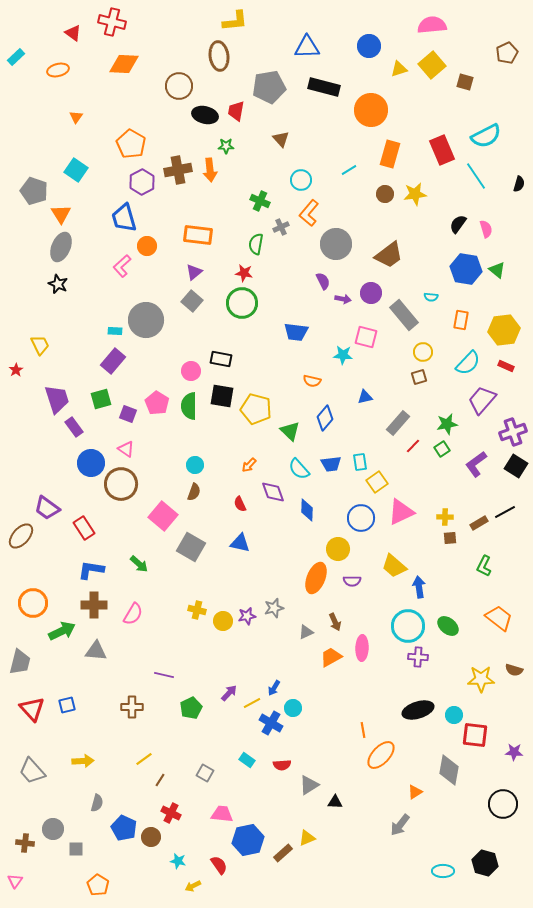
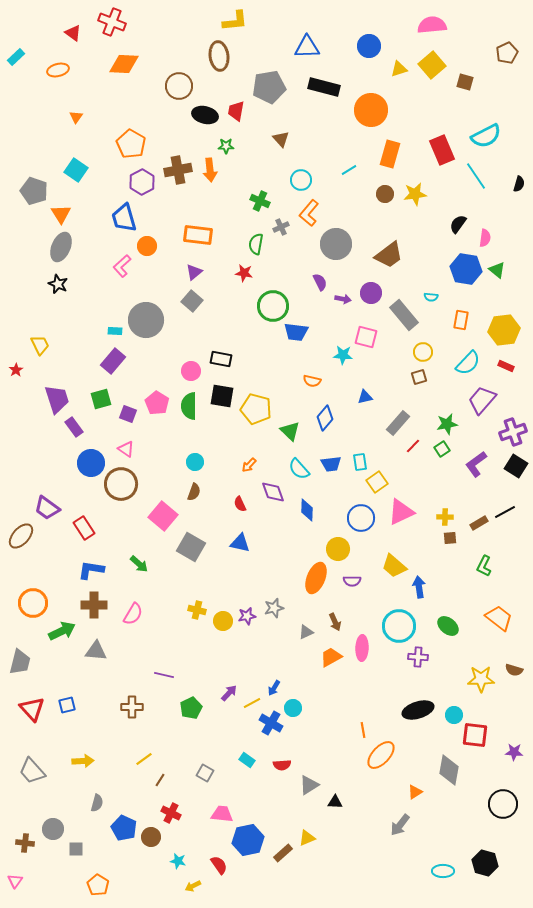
red cross at (112, 22): rotated 8 degrees clockwise
pink semicircle at (486, 229): moved 1 px left, 9 px down; rotated 24 degrees clockwise
purple semicircle at (323, 281): moved 3 px left, 1 px down
green circle at (242, 303): moved 31 px right, 3 px down
cyan circle at (195, 465): moved 3 px up
cyan circle at (408, 626): moved 9 px left
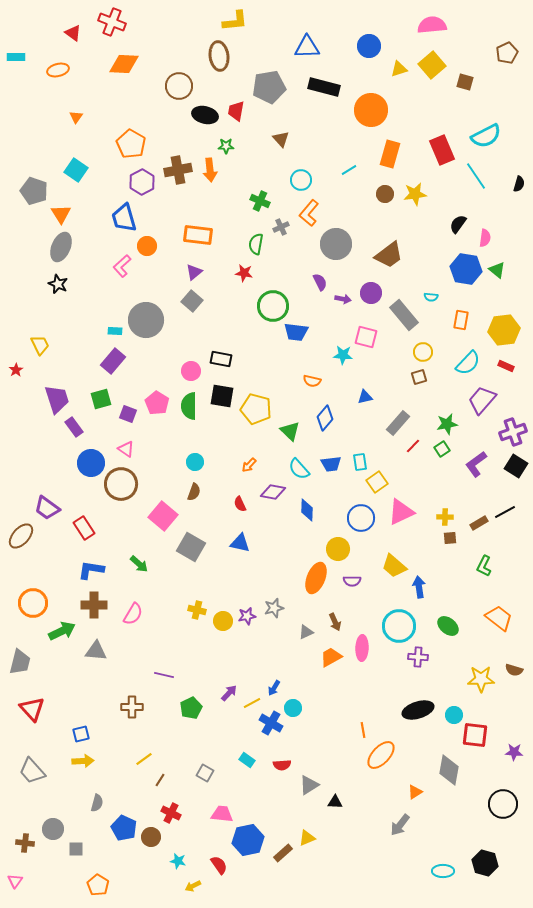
cyan rectangle at (16, 57): rotated 42 degrees clockwise
purple diamond at (273, 492): rotated 60 degrees counterclockwise
blue square at (67, 705): moved 14 px right, 29 px down
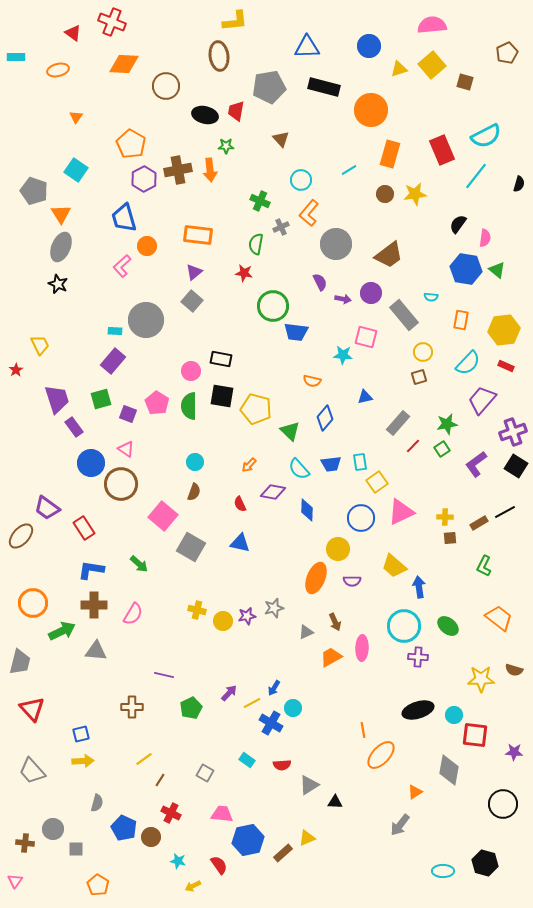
brown circle at (179, 86): moved 13 px left
cyan line at (476, 176): rotated 72 degrees clockwise
purple hexagon at (142, 182): moved 2 px right, 3 px up
cyan circle at (399, 626): moved 5 px right
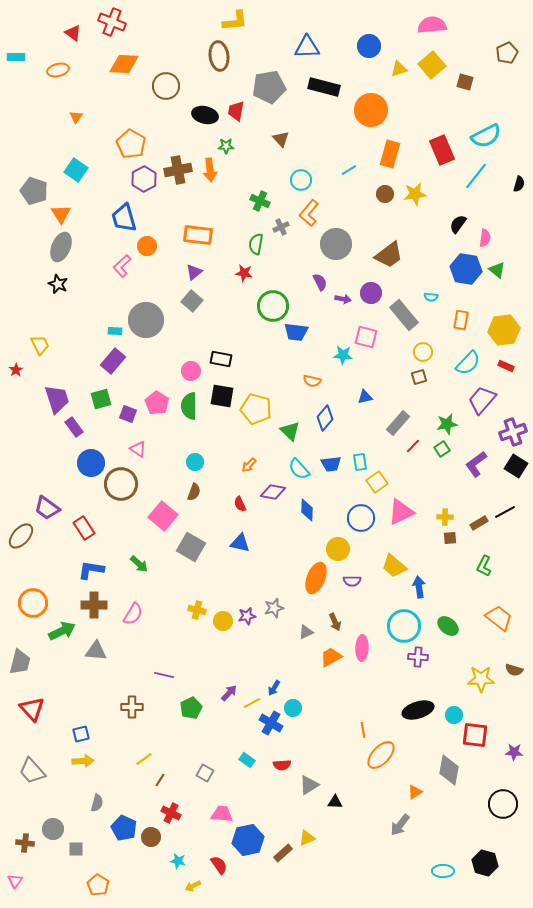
pink triangle at (126, 449): moved 12 px right
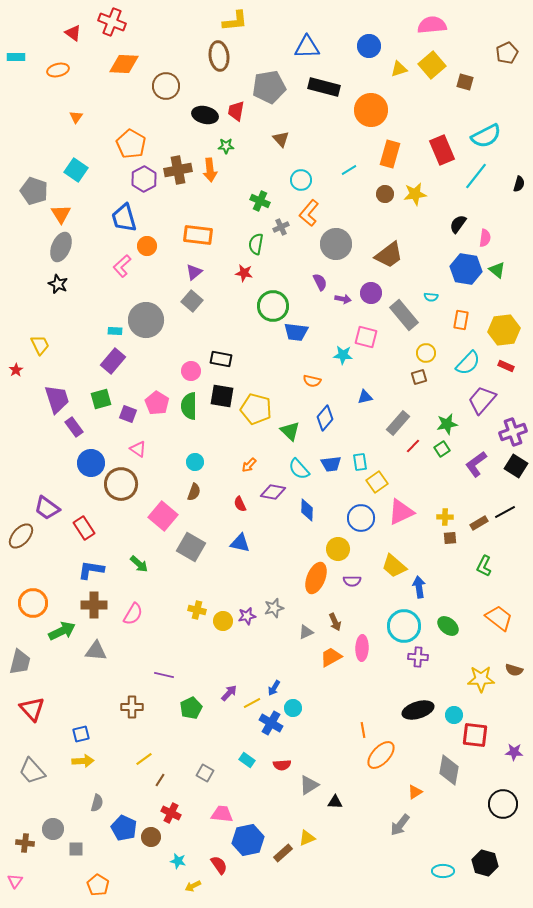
yellow circle at (423, 352): moved 3 px right, 1 px down
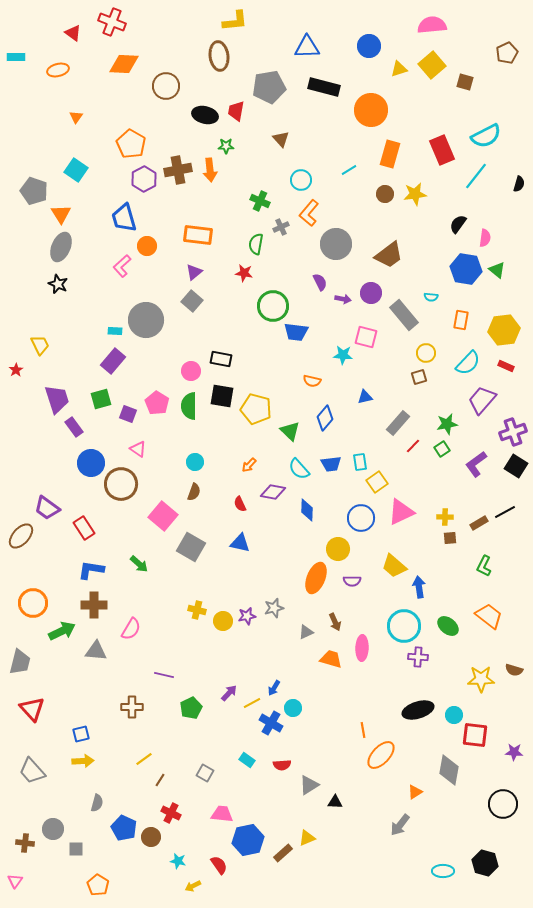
pink semicircle at (133, 614): moved 2 px left, 15 px down
orange trapezoid at (499, 618): moved 10 px left, 2 px up
orange trapezoid at (331, 657): moved 2 px down; rotated 45 degrees clockwise
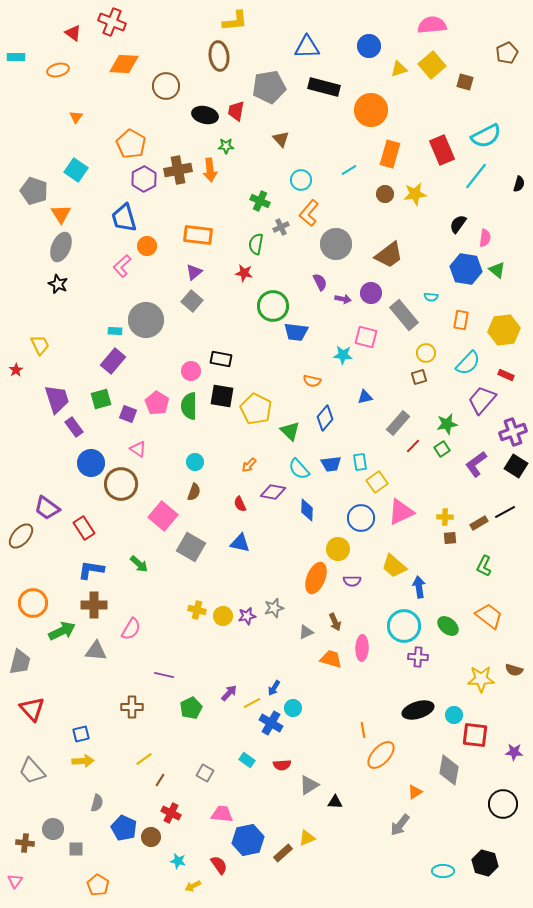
red rectangle at (506, 366): moved 9 px down
yellow pentagon at (256, 409): rotated 12 degrees clockwise
yellow circle at (223, 621): moved 5 px up
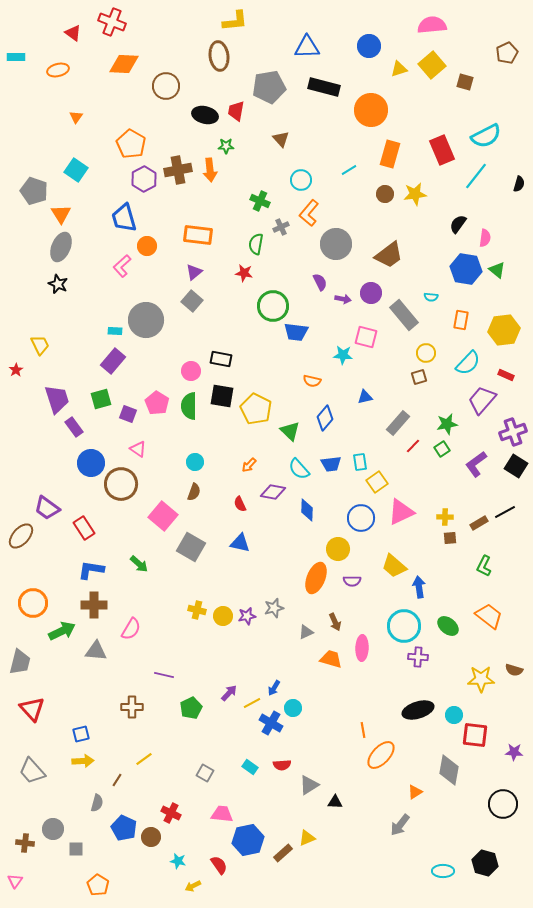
cyan rectangle at (247, 760): moved 3 px right, 7 px down
brown line at (160, 780): moved 43 px left
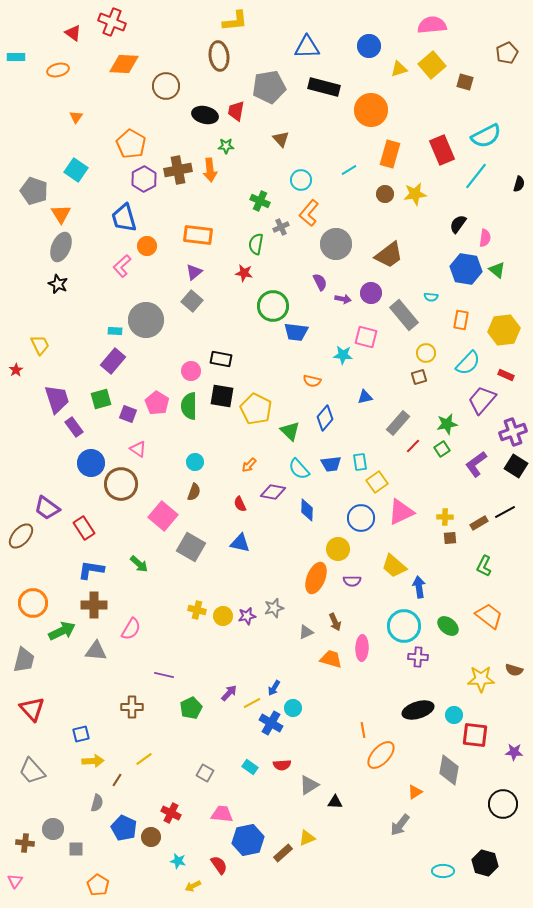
gray trapezoid at (20, 662): moved 4 px right, 2 px up
yellow arrow at (83, 761): moved 10 px right
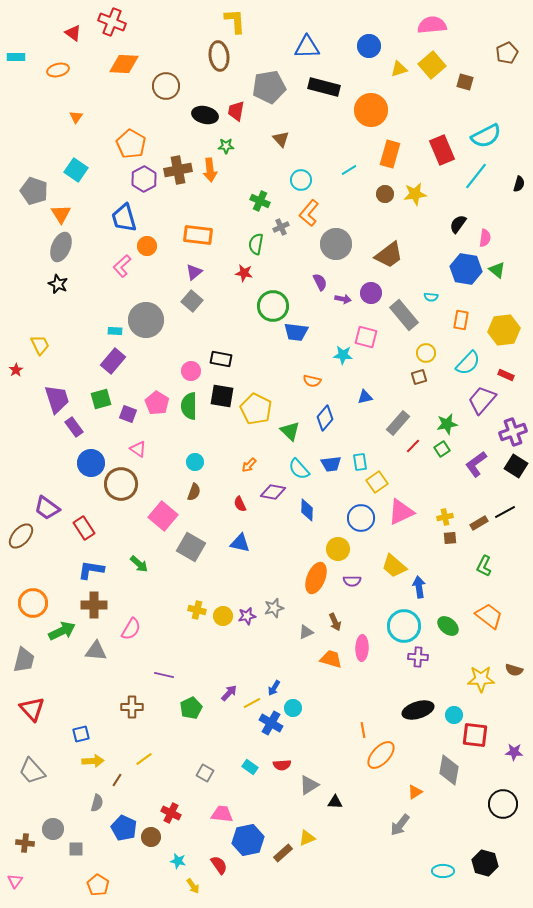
yellow L-shape at (235, 21): rotated 88 degrees counterclockwise
yellow cross at (445, 517): rotated 14 degrees counterclockwise
yellow arrow at (193, 886): rotated 98 degrees counterclockwise
